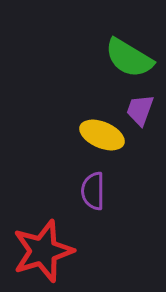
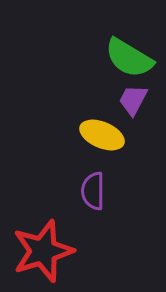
purple trapezoid: moved 7 px left, 10 px up; rotated 8 degrees clockwise
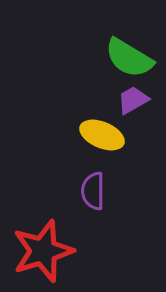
purple trapezoid: rotated 32 degrees clockwise
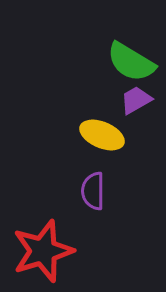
green semicircle: moved 2 px right, 4 px down
purple trapezoid: moved 3 px right
